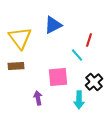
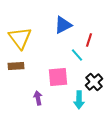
blue triangle: moved 10 px right
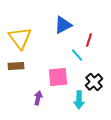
purple arrow: rotated 24 degrees clockwise
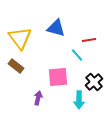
blue triangle: moved 7 px left, 3 px down; rotated 42 degrees clockwise
red line: rotated 64 degrees clockwise
brown rectangle: rotated 42 degrees clockwise
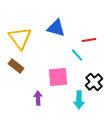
purple arrow: rotated 16 degrees counterclockwise
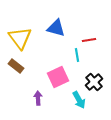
cyan line: rotated 32 degrees clockwise
pink square: rotated 20 degrees counterclockwise
cyan arrow: rotated 30 degrees counterclockwise
